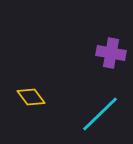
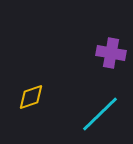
yellow diamond: rotated 72 degrees counterclockwise
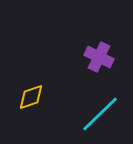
purple cross: moved 12 px left, 4 px down; rotated 16 degrees clockwise
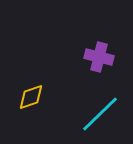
purple cross: rotated 12 degrees counterclockwise
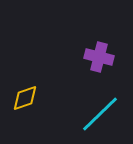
yellow diamond: moved 6 px left, 1 px down
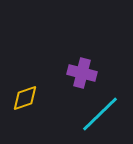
purple cross: moved 17 px left, 16 px down
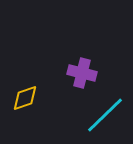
cyan line: moved 5 px right, 1 px down
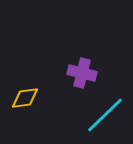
yellow diamond: rotated 12 degrees clockwise
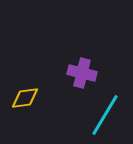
cyan line: rotated 15 degrees counterclockwise
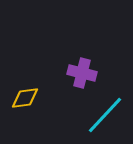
cyan line: rotated 12 degrees clockwise
